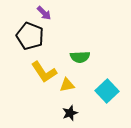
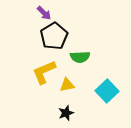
black pentagon: moved 24 px right; rotated 20 degrees clockwise
yellow L-shape: rotated 100 degrees clockwise
black star: moved 4 px left
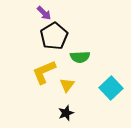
yellow triangle: rotated 42 degrees counterclockwise
cyan square: moved 4 px right, 3 px up
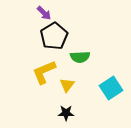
cyan square: rotated 10 degrees clockwise
black star: rotated 21 degrees clockwise
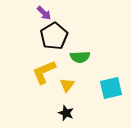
cyan square: rotated 20 degrees clockwise
black star: rotated 21 degrees clockwise
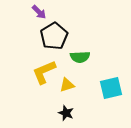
purple arrow: moved 5 px left, 1 px up
yellow triangle: rotated 35 degrees clockwise
